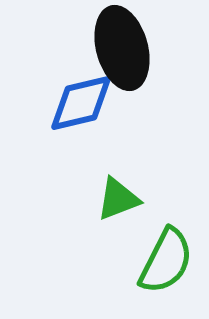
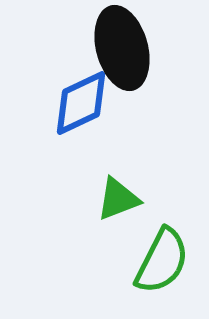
blue diamond: rotated 12 degrees counterclockwise
green semicircle: moved 4 px left
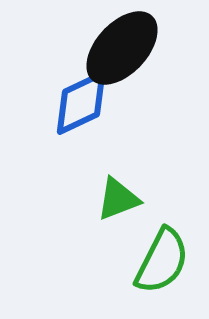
black ellipse: rotated 58 degrees clockwise
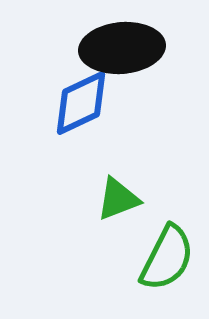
black ellipse: rotated 42 degrees clockwise
green semicircle: moved 5 px right, 3 px up
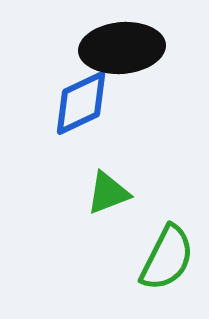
green triangle: moved 10 px left, 6 px up
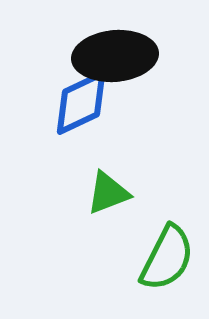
black ellipse: moved 7 px left, 8 px down
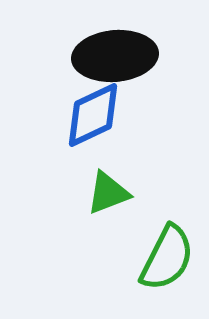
blue diamond: moved 12 px right, 12 px down
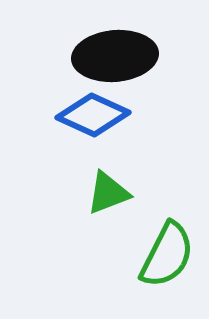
blue diamond: rotated 50 degrees clockwise
green semicircle: moved 3 px up
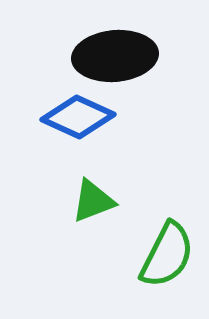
blue diamond: moved 15 px left, 2 px down
green triangle: moved 15 px left, 8 px down
